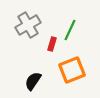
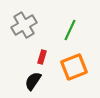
gray cross: moved 4 px left
red rectangle: moved 10 px left, 13 px down
orange square: moved 2 px right, 3 px up
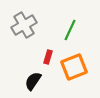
red rectangle: moved 6 px right
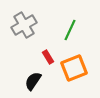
red rectangle: rotated 48 degrees counterclockwise
orange square: moved 1 px down
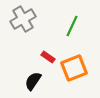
gray cross: moved 1 px left, 6 px up
green line: moved 2 px right, 4 px up
red rectangle: rotated 24 degrees counterclockwise
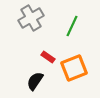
gray cross: moved 8 px right, 1 px up
black semicircle: moved 2 px right
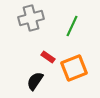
gray cross: rotated 15 degrees clockwise
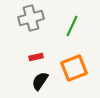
red rectangle: moved 12 px left; rotated 48 degrees counterclockwise
black semicircle: moved 5 px right
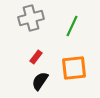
red rectangle: rotated 40 degrees counterclockwise
orange square: rotated 16 degrees clockwise
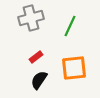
green line: moved 2 px left
red rectangle: rotated 16 degrees clockwise
black semicircle: moved 1 px left, 1 px up
